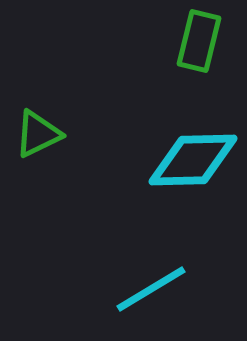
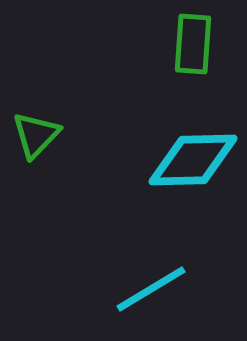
green rectangle: moved 6 px left, 3 px down; rotated 10 degrees counterclockwise
green triangle: moved 2 px left, 1 px down; rotated 20 degrees counterclockwise
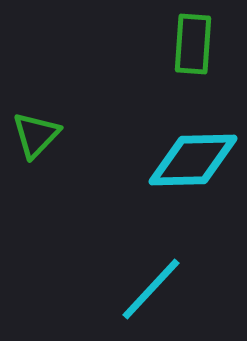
cyan line: rotated 16 degrees counterclockwise
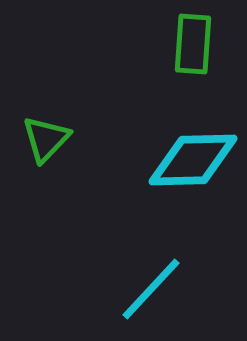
green triangle: moved 10 px right, 4 px down
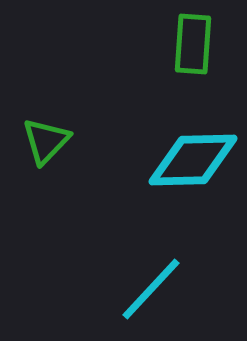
green triangle: moved 2 px down
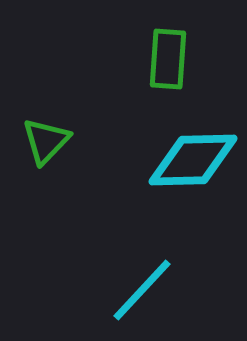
green rectangle: moved 25 px left, 15 px down
cyan line: moved 9 px left, 1 px down
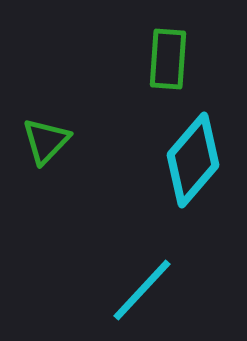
cyan diamond: rotated 48 degrees counterclockwise
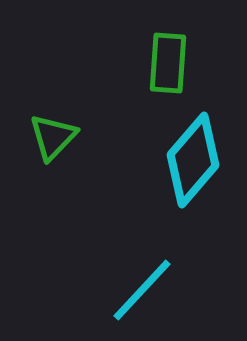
green rectangle: moved 4 px down
green triangle: moved 7 px right, 4 px up
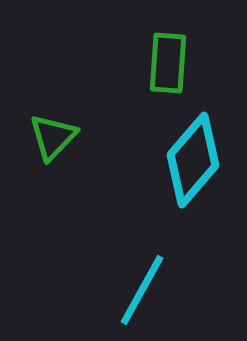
cyan line: rotated 14 degrees counterclockwise
